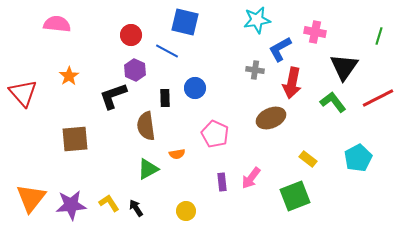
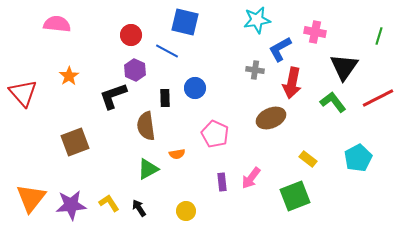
brown square: moved 3 px down; rotated 16 degrees counterclockwise
black arrow: moved 3 px right
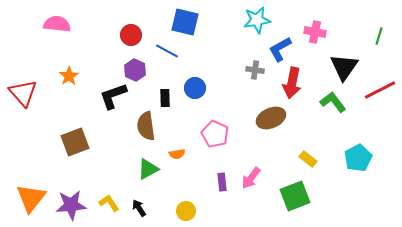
red line: moved 2 px right, 8 px up
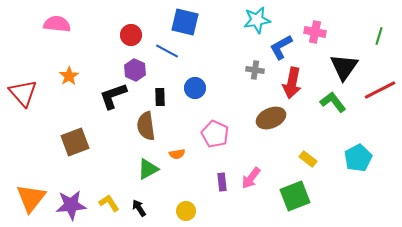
blue L-shape: moved 1 px right, 2 px up
black rectangle: moved 5 px left, 1 px up
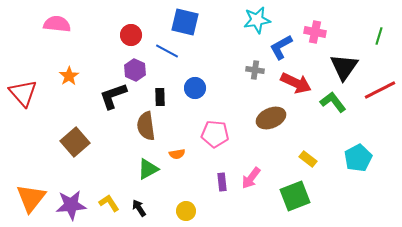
red arrow: moved 4 px right; rotated 76 degrees counterclockwise
pink pentagon: rotated 20 degrees counterclockwise
brown square: rotated 20 degrees counterclockwise
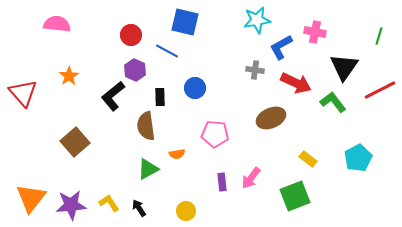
black L-shape: rotated 20 degrees counterclockwise
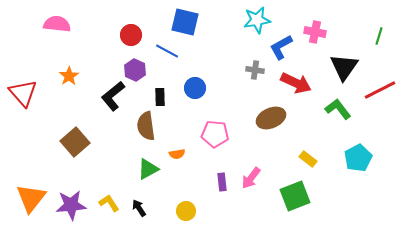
green L-shape: moved 5 px right, 7 px down
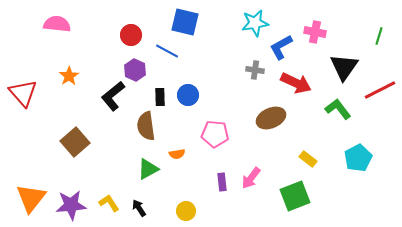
cyan star: moved 2 px left, 3 px down
blue circle: moved 7 px left, 7 px down
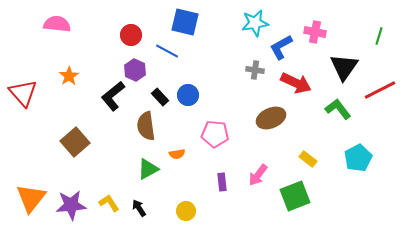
black rectangle: rotated 42 degrees counterclockwise
pink arrow: moved 7 px right, 3 px up
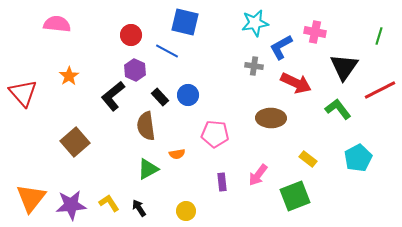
gray cross: moved 1 px left, 4 px up
brown ellipse: rotated 24 degrees clockwise
